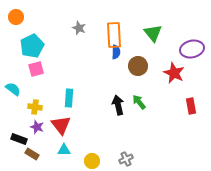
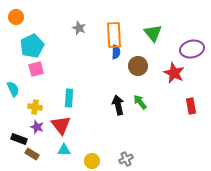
cyan semicircle: rotated 28 degrees clockwise
green arrow: moved 1 px right
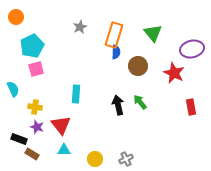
gray star: moved 1 px right, 1 px up; rotated 24 degrees clockwise
orange rectangle: rotated 20 degrees clockwise
cyan rectangle: moved 7 px right, 4 px up
red rectangle: moved 1 px down
yellow circle: moved 3 px right, 2 px up
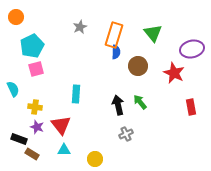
gray cross: moved 25 px up
